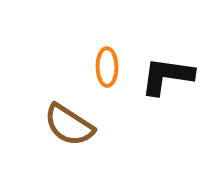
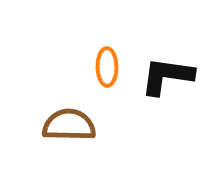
brown semicircle: rotated 148 degrees clockwise
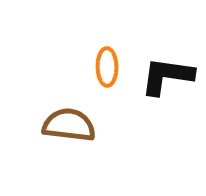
brown semicircle: rotated 6 degrees clockwise
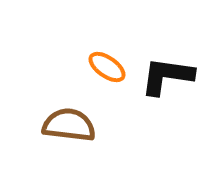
orange ellipse: rotated 54 degrees counterclockwise
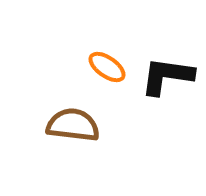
brown semicircle: moved 4 px right
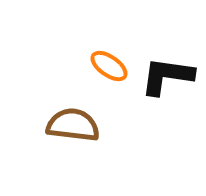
orange ellipse: moved 2 px right, 1 px up
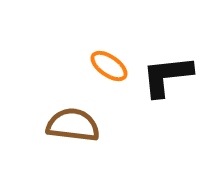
black L-shape: rotated 14 degrees counterclockwise
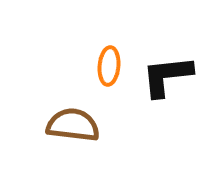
orange ellipse: rotated 60 degrees clockwise
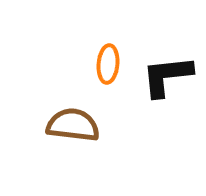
orange ellipse: moved 1 px left, 2 px up
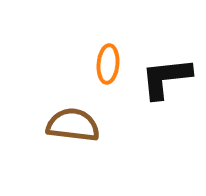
black L-shape: moved 1 px left, 2 px down
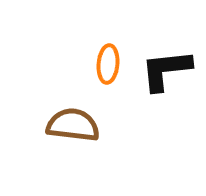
black L-shape: moved 8 px up
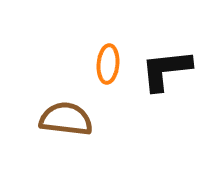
brown semicircle: moved 7 px left, 6 px up
